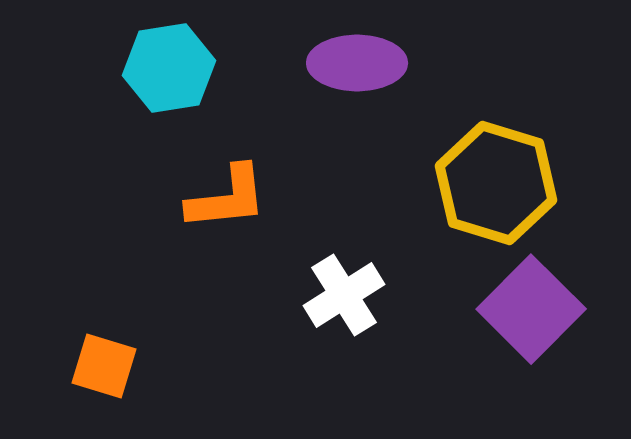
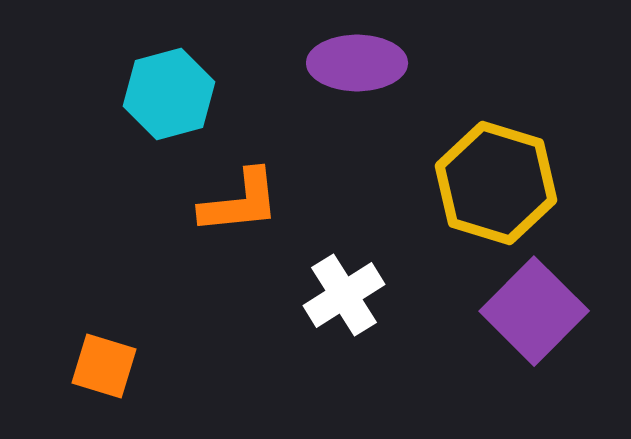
cyan hexagon: moved 26 px down; rotated 6 degrees counterclockwise
orange L-shape: moved 13 px right, 4 px down
purple square: moved 3 px right, 2 px down
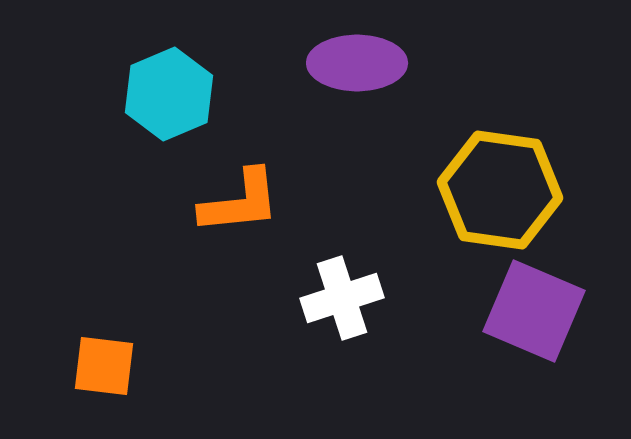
cyan hexagon: rotated 8 degrees counterclockwise
yellow hexagon: moved 4 px right, 7 px down; rotated 9 degrees counterclockwise
white cross: moved 2 px left, 3 px down; rotated 14 degrees clockwise
purple square: rotated 22 degrees counterclockwise
orange square: rotated 10 degrees counterclockwise
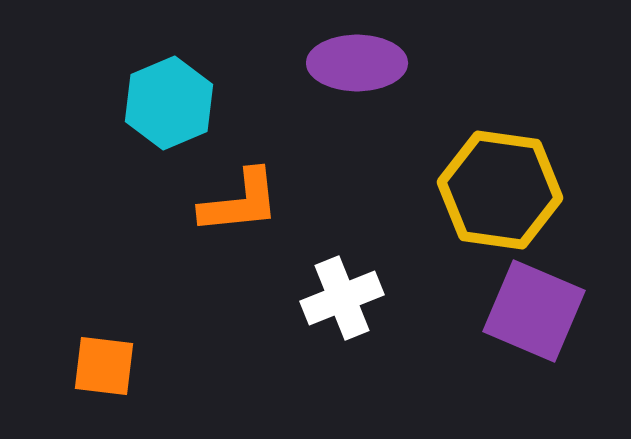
cyan hexagon: moved 9 px down
white cross: rotated 4 degrees counterclockwise
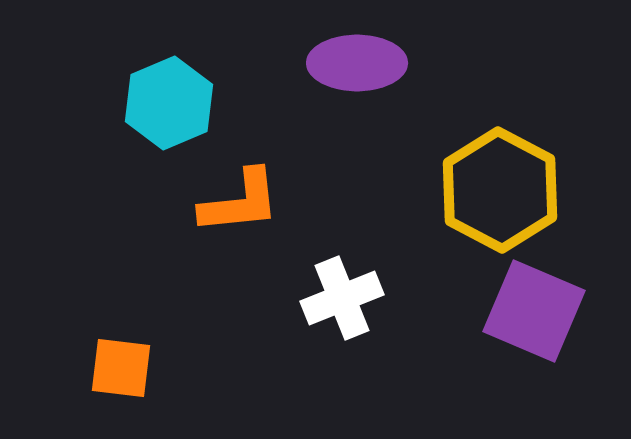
yellow hexagon: rotated 20 degrees clockwise
orange square: moved 17 px right, 2 px down
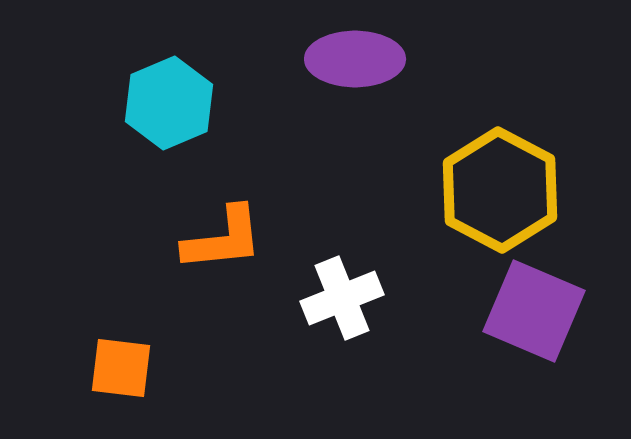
purple ellipse: moved 2 px left, 4 px up
orange L-shape: moved 17 px left, 37 px down
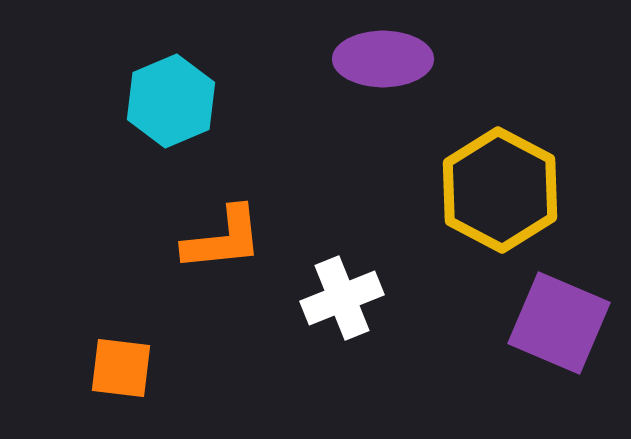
purple ellipse: moved 28 px right
cyan hexagon: moved 2 px right, 2 px up
purple square: moved 25 px right, 12 px down
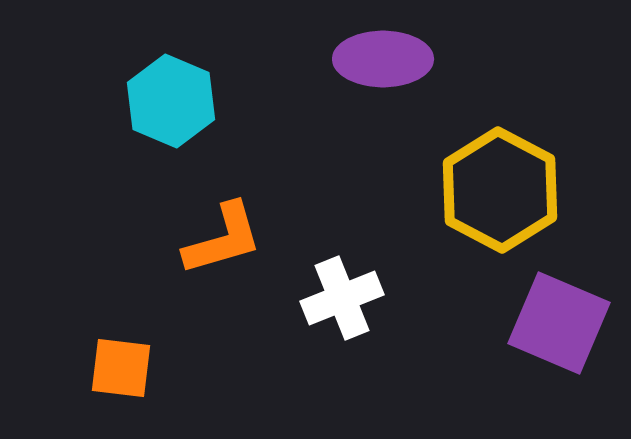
cyan hexagon: rotated 14 degrees counterclockwise
orange L-shape: rotated 10 degrees counterclockwise
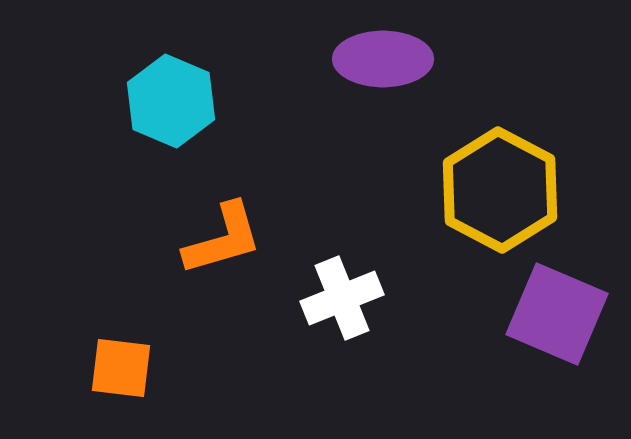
purple square: moved 2 px left, 9 px up
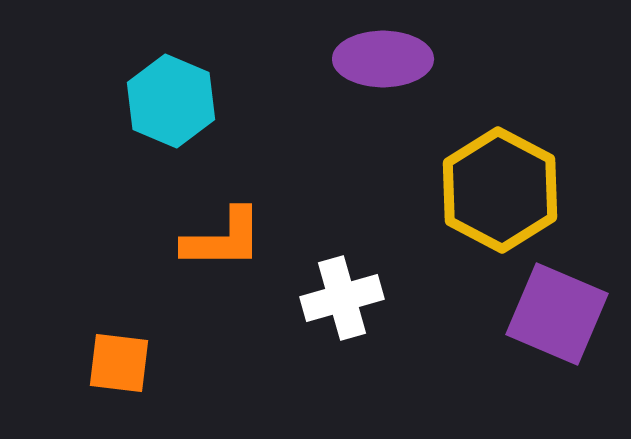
orange L-shape: rotated 16 degrees clockwise
white cross: rotated 6 degrees clockwise
orange square: moved 2 px left, 5 px up
